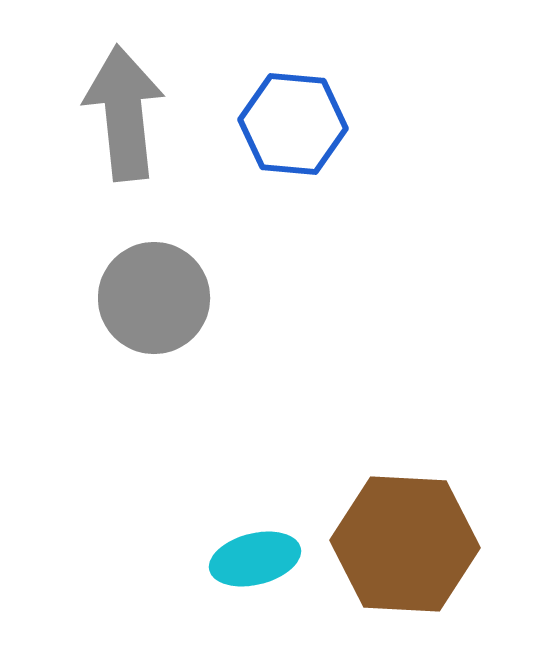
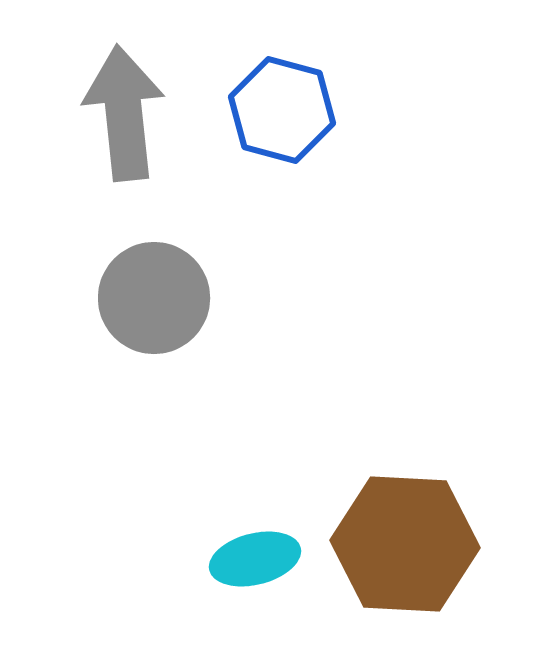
blue hexagon: moved 11 px left, 14 px up; rotated 10 degrees clockwise
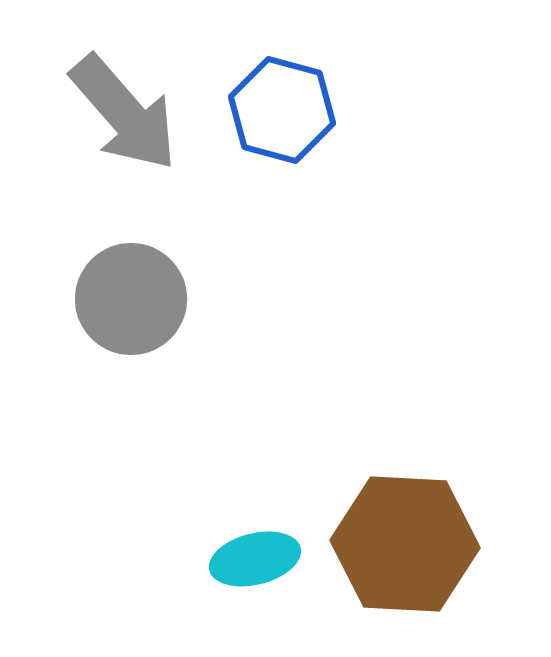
gray arrow: rotated 145 degrees clockwise
gray circle: moved 23 px left, 1 px down
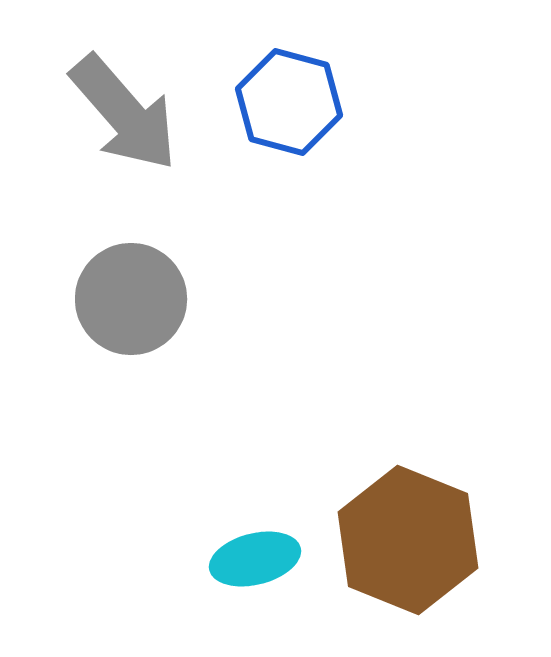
blue hexagon: moved 7 px right, 8 px up
brown hexagon: moved 3 px right, 4 px up; rotated 19 degrees clockwise
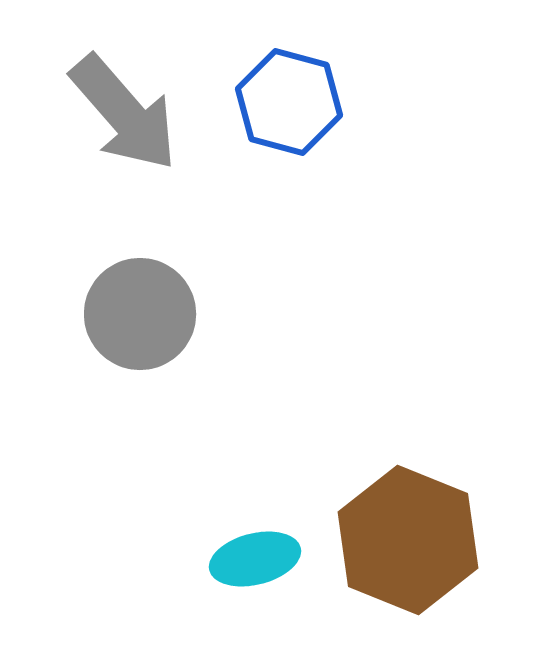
gray circle: moved 9 px right, 15 px down
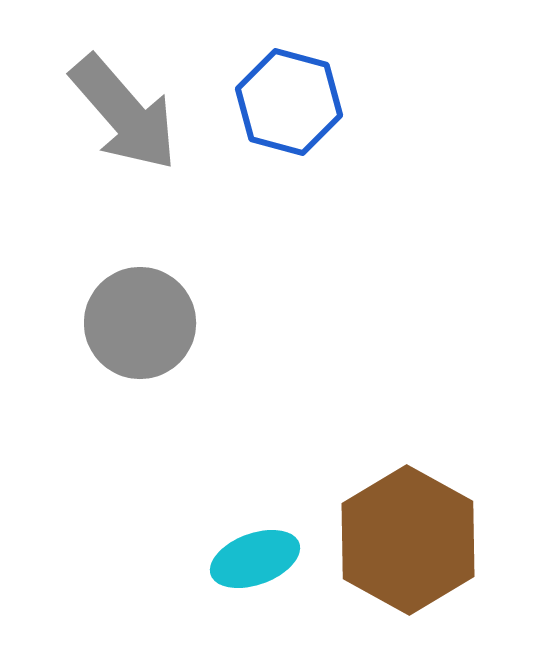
gray circle: moved 9 px down
brown hexagon: rotated 7 degrees clockwise
cyan ellipse: rotated 6 degrees counterclockwise
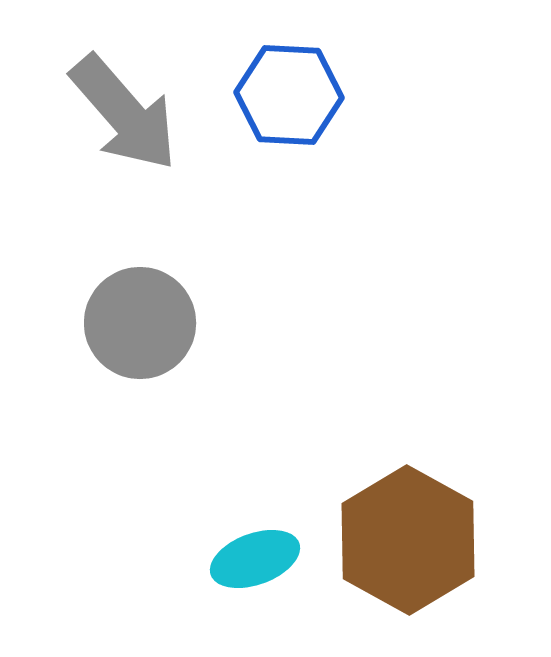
blue hexagon: moved 7 px up; rotated 12 degrees counterclockwise
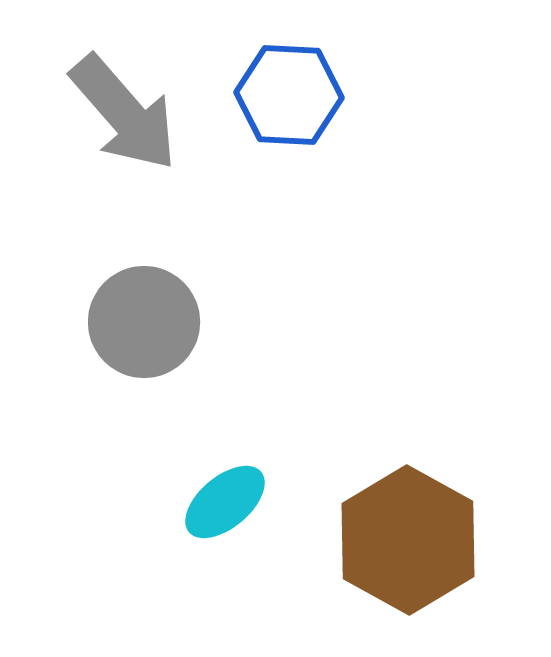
gray circle: moved 4 px right, 1 px up
cyan ellipse: moved 30 px left, 57 px up; rotated 20 degrees counterclockwise
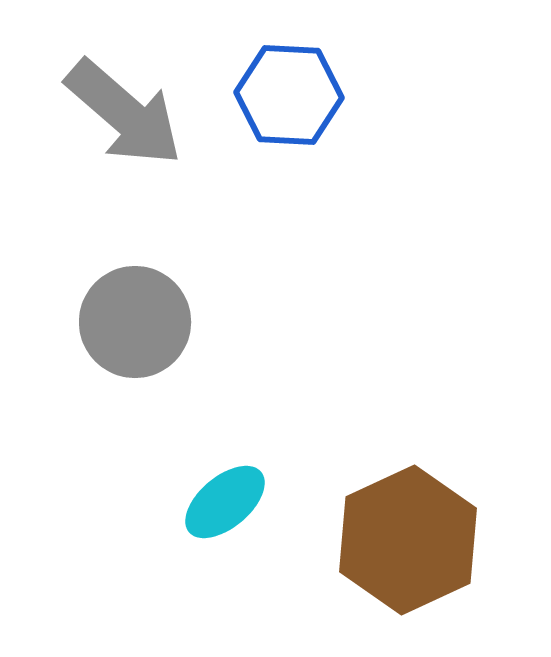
gray arrow: rotated 8 degrees counterclockwise
gray circle: moved 9 px left
brown hexagon: rotated 6 degrees clockwise
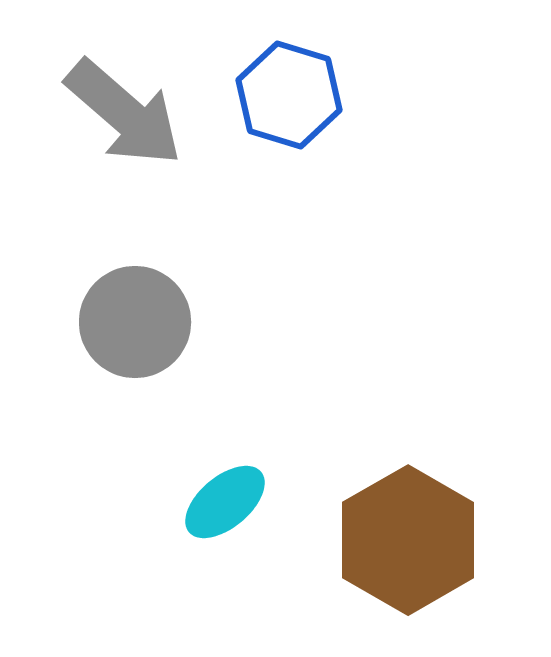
blue hexagon: rotated 14 degrees clockwise
brown hexagon: rotated 5 degrees counterclockwise
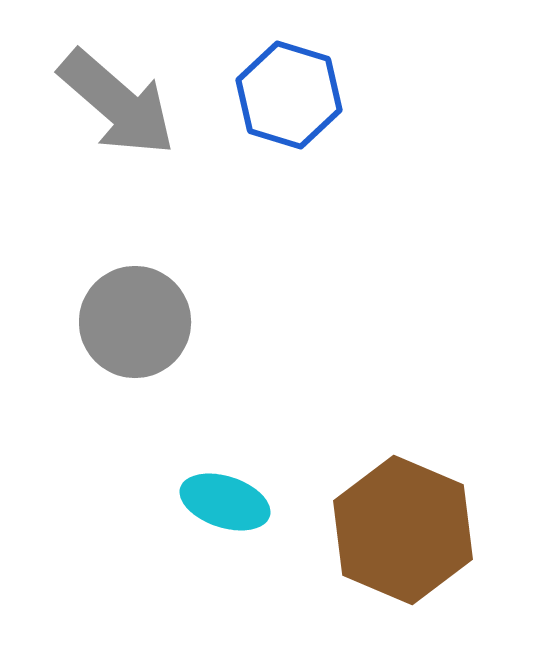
gray arrow: moved 7 px left, 10 px up
cyan ellipse: rotated 58 degrees clockwise
brown hexagon: moved 5 px left, 10 px up; rotated 7 degrees counterclockwise
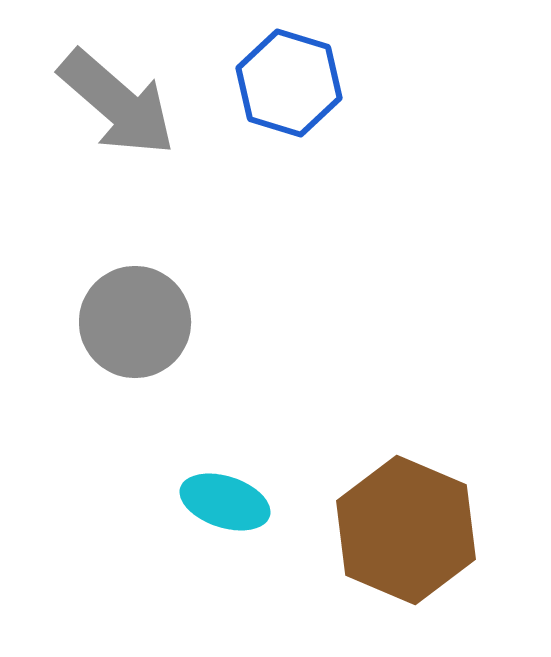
blue hexagon: moved 12 px up
brown hexagon: moved 3 px right
